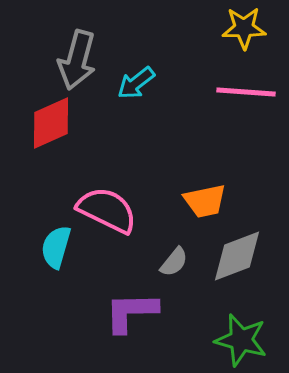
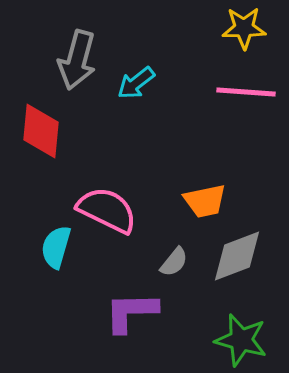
red diamond: moved 10 px left, 8 px down; rotated 60 degrees counterclockwise
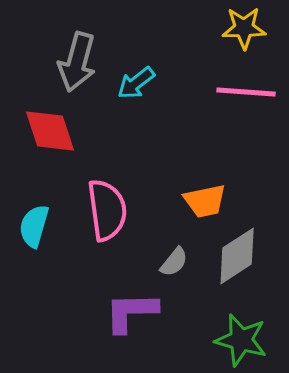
gray arrow: moved 2 px down
red diamond: moved 9 px right; rotated 24 degrees counterclockwise
pink semicircle: rotated 56 degrees clockwise
cyan semicircle: moved 22 px left, 21 px up
gray diamond: rotated 12 degrees counterclockwise
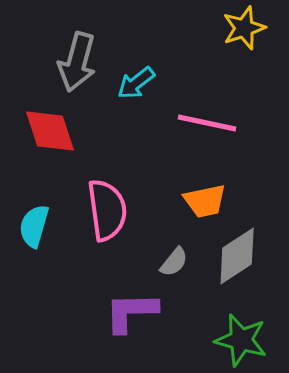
yellow star: rotated 18 degrees counterclockwise
pink line: moved 39 px left, 31 px down; rotated 8 degrees clockwise
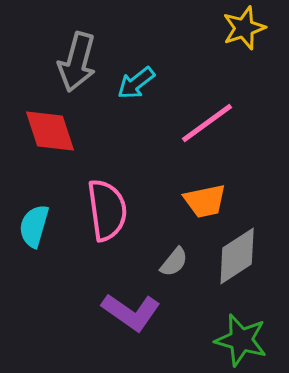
pink line: rotated 48 degrees counterclockwise
purple L-shape: rotated 144 degrees counterclockwise
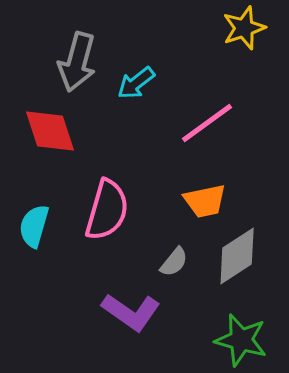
pink semicircle: rotated 24 degrees clockwise
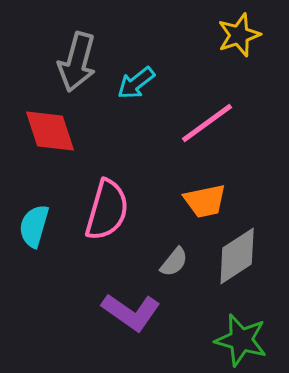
yellow star: moved 5 px left, 7 px down
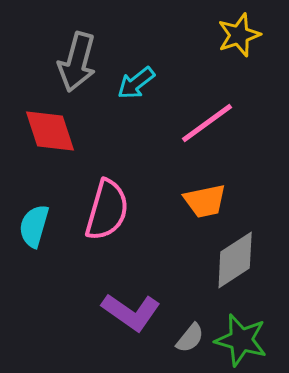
gray diamond: moved 2 px left, 4 px down
gray semicircle: moved 16 px right, 76 px down
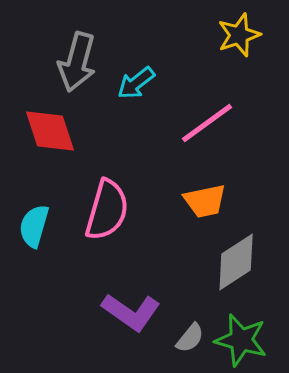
gray diamond: moved 1 px right, 2 px down
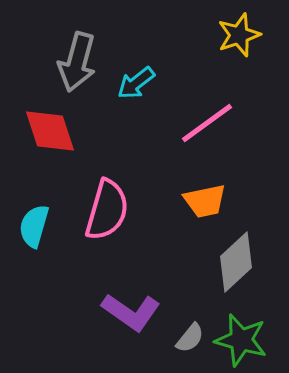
gray diamond: rotated 10 degrees counterclockwise
